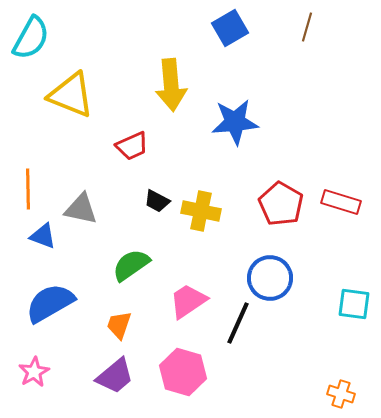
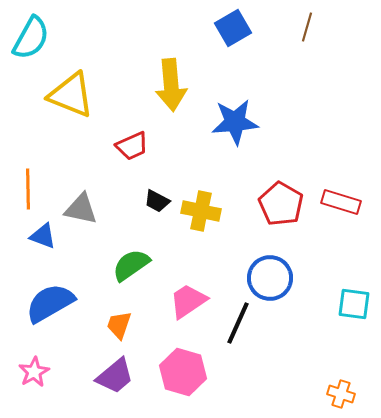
blue square: moved 3 px right
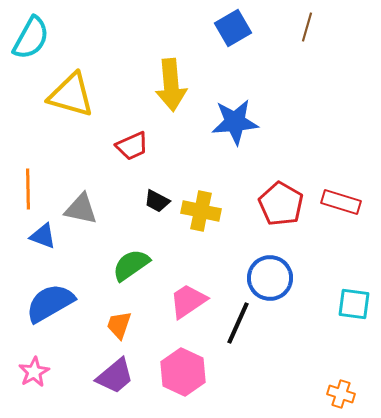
yellow triangle: rotated 6 degrees counterclockwise
pink hexagon: rotated 9 degrees clockwise
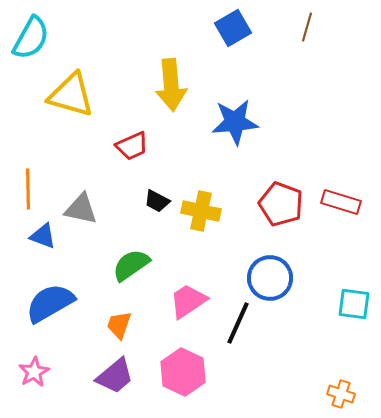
red pentagon: rotated 9 degrees counterclockwise
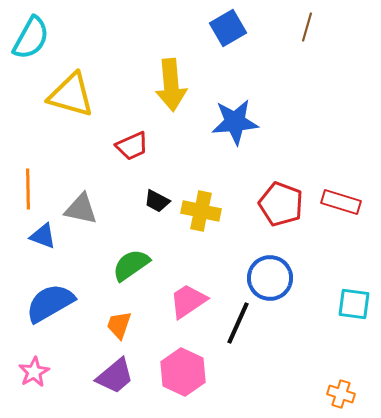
blue square: moved 5 px left
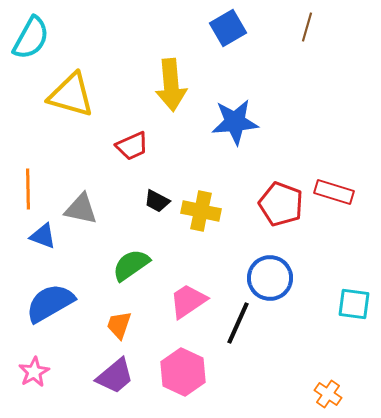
red rectangle: moved 7 px left, 10 px up
orange cross: moved 13 px left; rotated 16 degrees clockwise
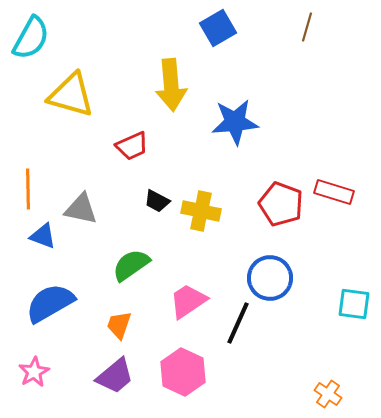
blue square: moved 10 px left
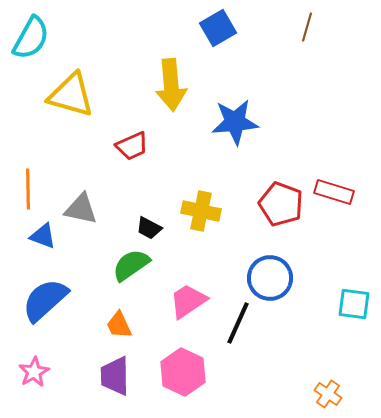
black trapezoid: moved 8 px left, 27 px down
blue semicircle: moved 5 px left, 3 px up; rotated 12 degrees counterclockwise
orange trapezoid: rotated 44 degrees counterclockwise
purple trapezoid: rotated 129 degrees clockwise
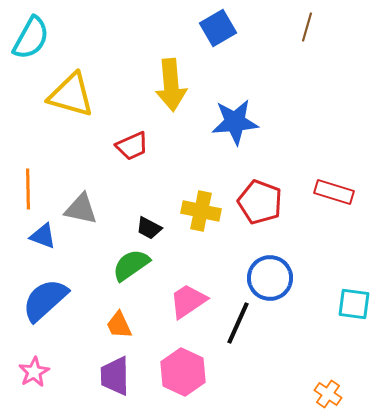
red pentagon: moved 21 px left, 2 px up
